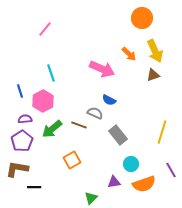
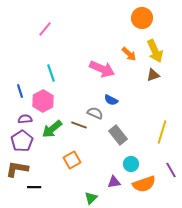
blue semicircle: moved 2 px right
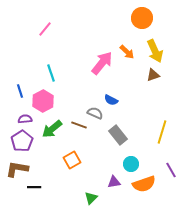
orange arrow: moved 2 px left, 2 px up
pink arrow: moved 6 px up; rotated 75 degrees counterclockwise
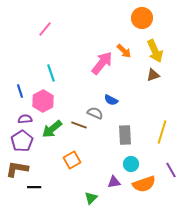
orange arrow: moved 3 px left, 1 px up
gray rectangle: moved 7 px right; rotated 36 degrees clockwise
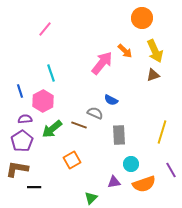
orange arrow: moved 1 px right
gray rectangle: moved 6 px left
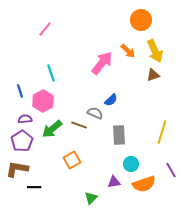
orange circle: moved 1 px left, 2 px down
orange arrow: moved 3 px right
blue semicircle: rotated 72 degrees counterclockwise
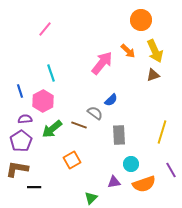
gray semicircle: rotated 14 degrees clockwise
purple pentagon: moved 1 px left
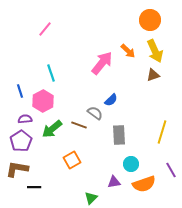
orange circle: moved 9 px right
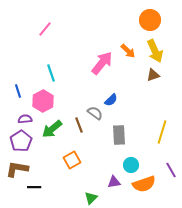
blue line: moved 2 px left
brown line: rotated 49 degrees clockwise
cyan circle: moved 1 px down
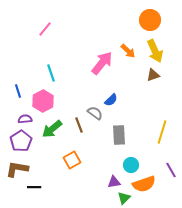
green triangle: moved 33 px right
